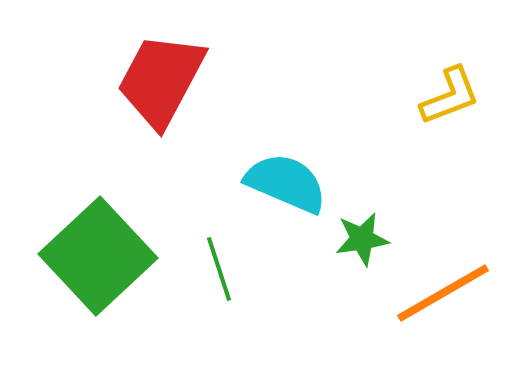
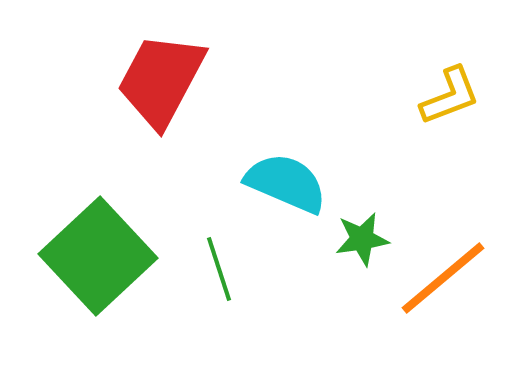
orange line: moved 15 px up; rotated 10 degrees counterclockwise
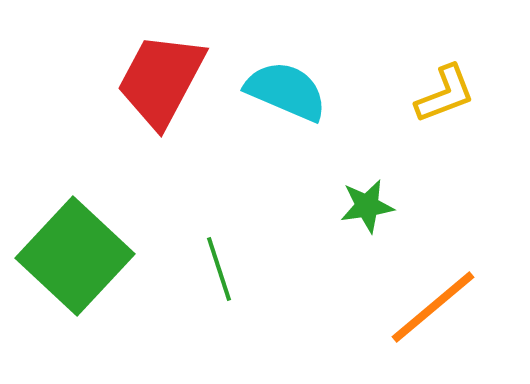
yellow L-shape: moved 5 px left, 2 px up
cyan semicircle: moved 92 px up
green star: moved 5 px right, 33 px up
green square: moved 23 px left; rotated 4 degrees counterclockwise
orange line: moved 10 px left, 29 px down
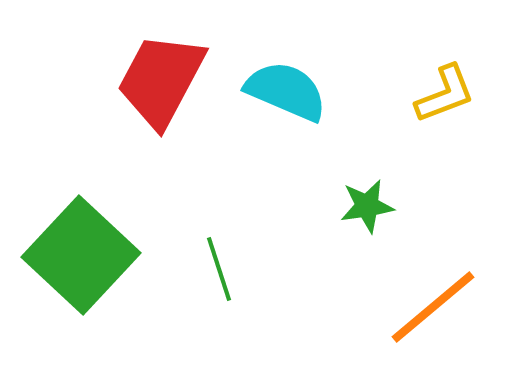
green square: moved 6 px right, 1 px up
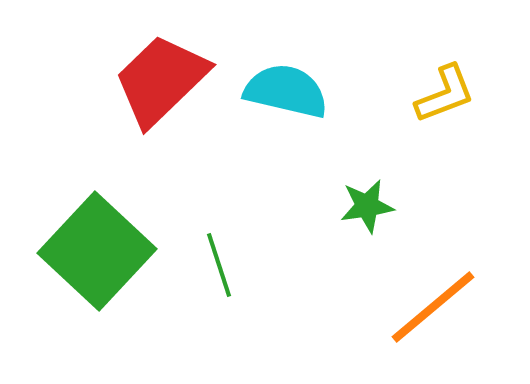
red trapezoid: rotated 18 degrees clockwise
cyan semicircle: rotated 10 degrees counterclockwise
green square: moved 16 px right, 4 px up
green line: moved 4 px up
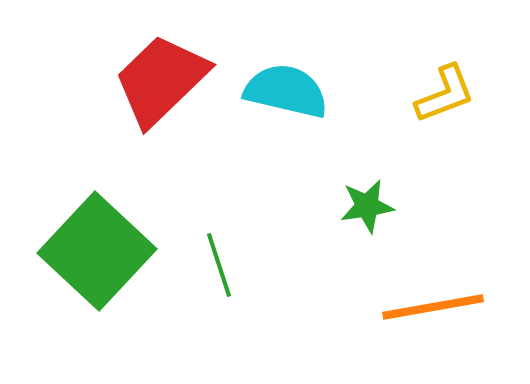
orange line: rotated 30 degrees clockwise
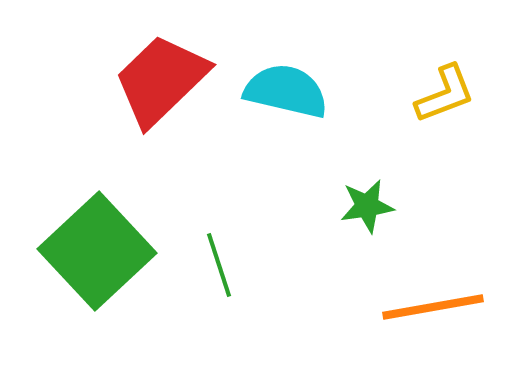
green square: rotated 4 degrees clockwise
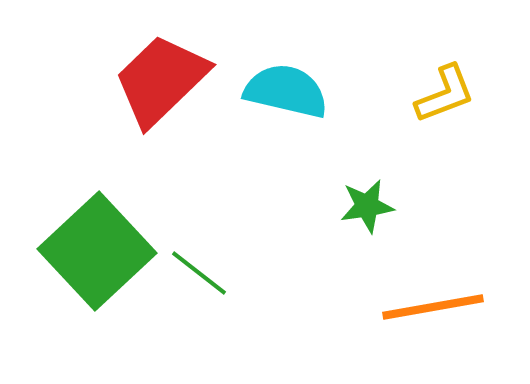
green line: moved 20 px left, 8 px down; rotated 34 degrees counterclockwise
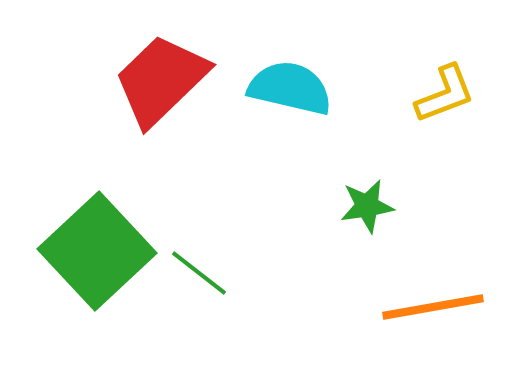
cyan semicircle: moved 4 px right, 3 px up
